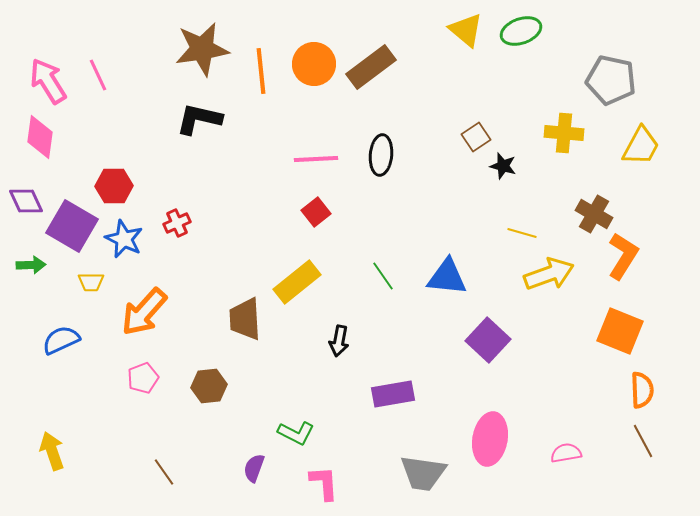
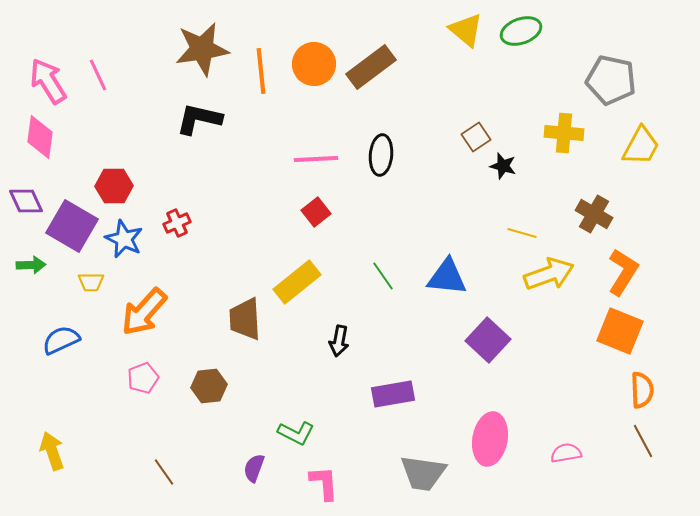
orange L-shape at (623, 256): moved 16 px down
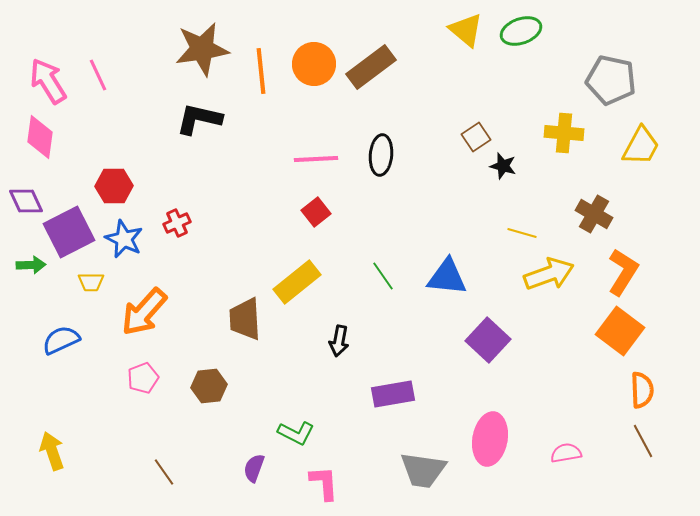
purple square at (72, 226): moved 3 px left, 6 px down; rotated 33 degrees clockwise
orange square at (620, 331): rotated 15 degrees clockwise
gray trapezoid at (423, 473): moved 3 px up
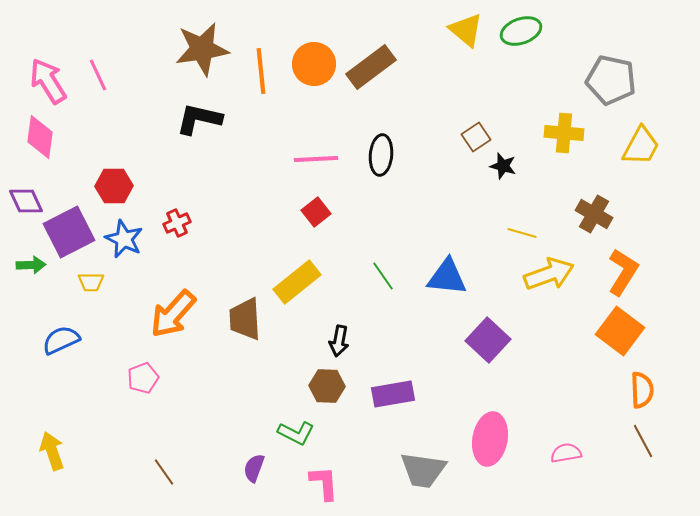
orange arrow at (144, 312): moved 29 px right, 2 px down
brown hexagon at (209, 386): moved 118 px right; rotated 8 degrees clockwise
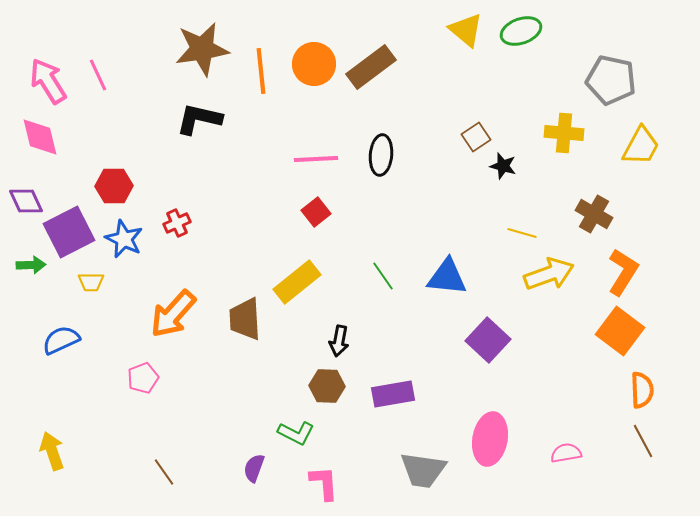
pink diamond at (40, 137): rotated 21 degrees counterclockwise
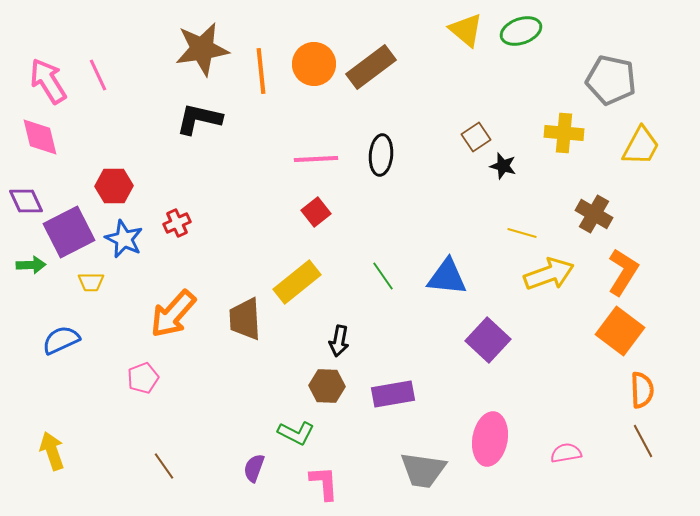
brown line at (164, 472): moved 6 px up
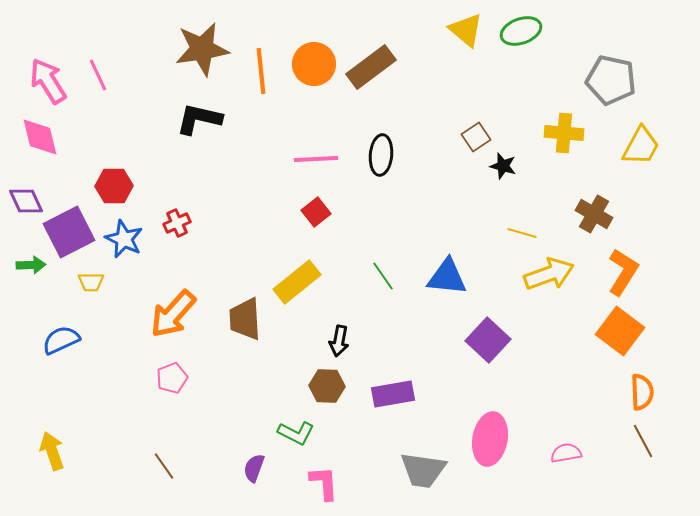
pink pentagon at (143, 378): moved 29 px right
orange semicircle at (642, 390): moved 2 px down
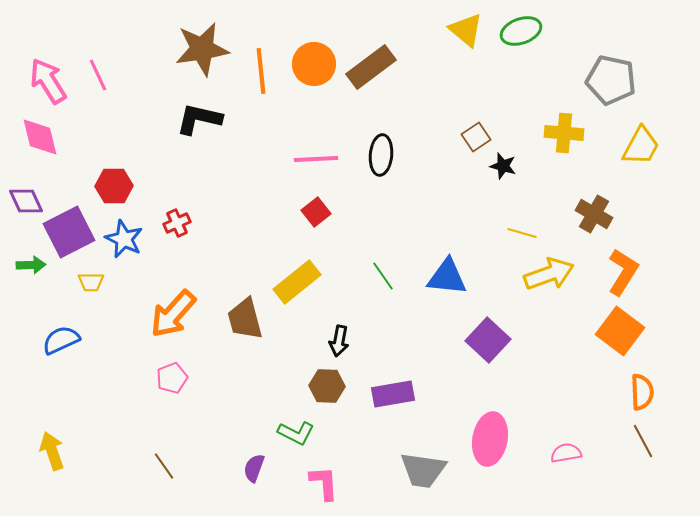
brown trapezoid at (245, 319): rotated 12 degrees counterclockwise
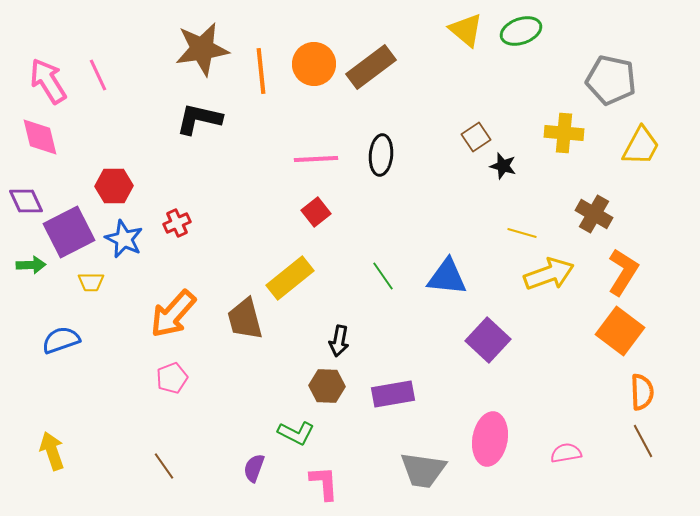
yellow rectangle at (297, 282): moved 7 px left, 4 px up
blue semicircle at (61, 340): rotated 6 degrees clockwise
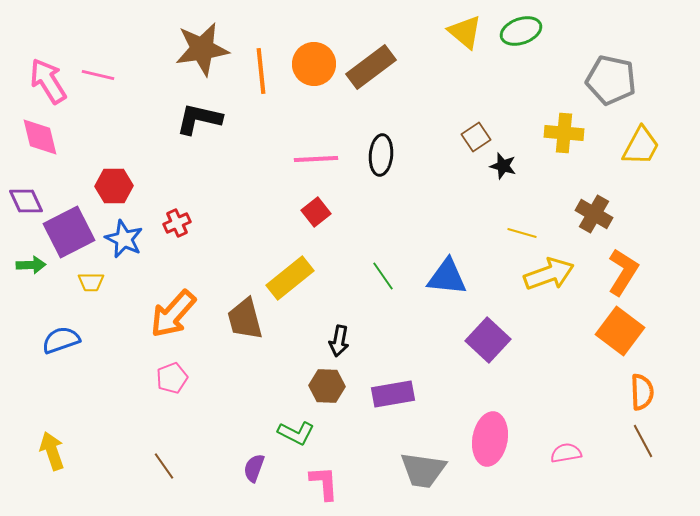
yellow triangle at (466, 30): moved 1 px left, 2 px down
pink line at (98, 75): rotated 52 degrees counterclockwise
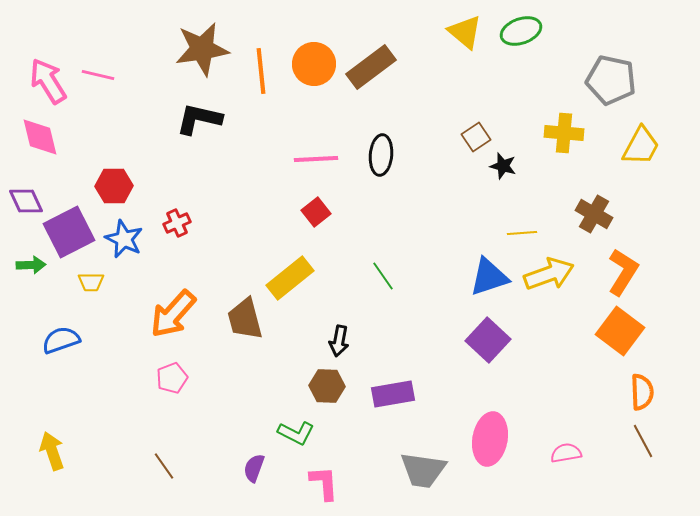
yellow line at (522, 233): rotated 20 degrees counterclockwise
blue triangle at (447, 277): moved 42 px right; rotated 24 degrees counterclockwise
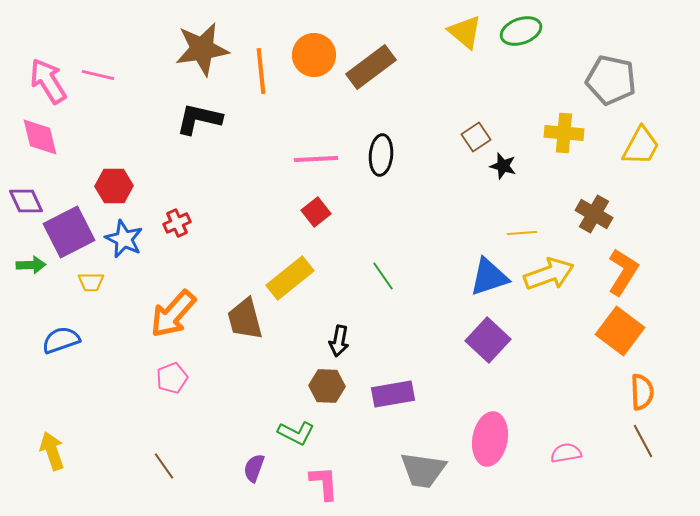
orange circle at (314, 64): moved 9 px up
